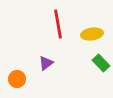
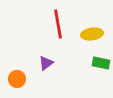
green rectangle: rotated 36 degrees counterclockwise
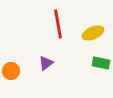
yellow ellipse: moved 1 px right, 1 px up; rotated 15 degrees counterclockwise
orange circle: moved 6 px left, 8 px up
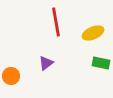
red line: moved 2 px left, 2 px up
orange circle: moved 5 px down
